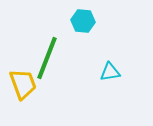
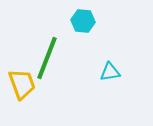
yellow trapezoid: moved 1 px left
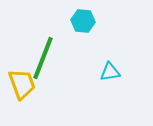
green line: moved 4 px left
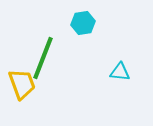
cyan hexagon: moved 2 px down; rotated 15 degrees counterclockwise
cyan triangle: moved 10 px right; rotated 15 degrees clockwise
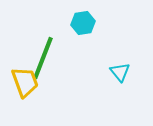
cyan triangle: rotated 45 degrees clockwise
yellow trapezoid: moved 3 px right, 2 px up
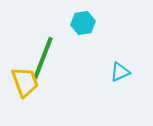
cyan triangle: rotated 45 degrees clockwise
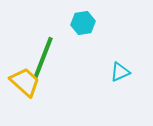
yellow trapezoid: rotated 28 degrees counterclockwise
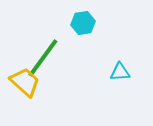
green line: rotated 15 degrees clockwise
cyan triangle: rotated 20 degrees clockwise
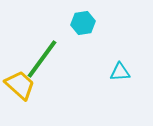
green line: moved 1 px left, 1 px down
yellow trapezoid: moved 5 px left, 3 px down
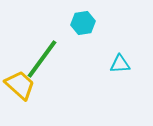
cyan triangle: moved 8 px up
